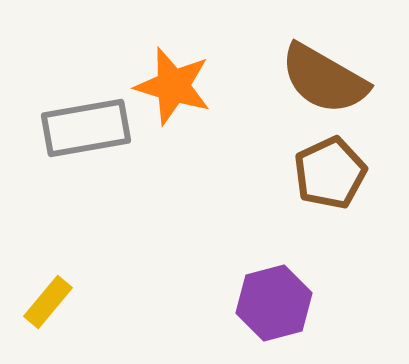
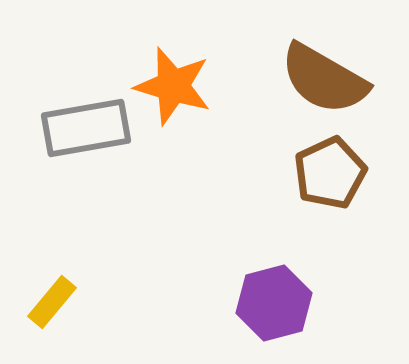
yellow rectangle: moved 4 px right
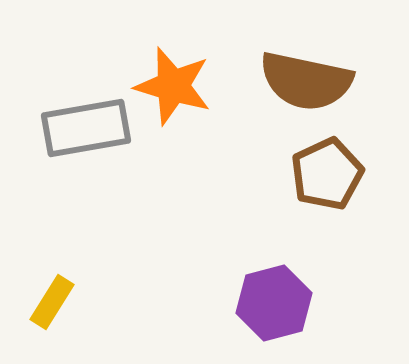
brown semicircle: moved 18 px left, 2 px down; rotated 18 degrees counterclockwise
brown pentagon: moved 3 px left, 1 px down
yellow rectangle: rotated 8 degrees counterclockwise
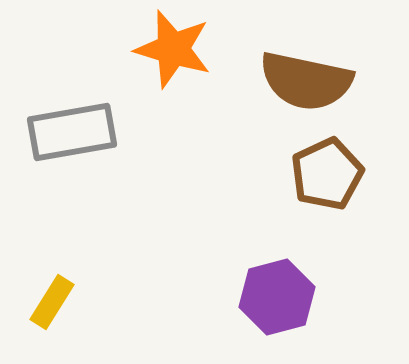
orange star: moved 37 px up
gray rectangle: moved 14 px left, 4 px down
purple hexagon: moved 3 px right, 6 px up
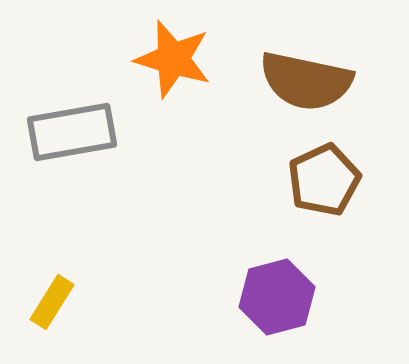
orange star: moved 10 px down
brown pentagon: moved 3 px left, 6 px down
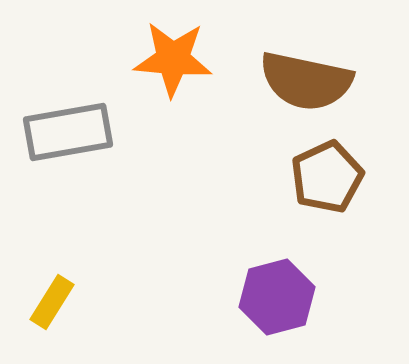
orange star: rotated 12 degrees counterclockwise
gray rectangle: moved 4 px left
brown pentagon: moved 3 px right, 3 px up
